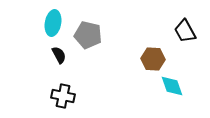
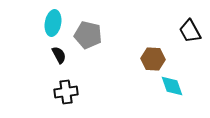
black trapezoid: moved 5 px right
black cross: moved 3 px right, 4 px up; rotated 20 degrees counterclockwise
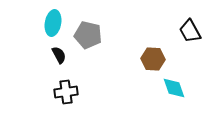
cyan diamond: moved 2 px right, 2 px down
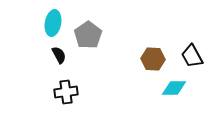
black trapezoid: moved 2 px right, 25 px down
gray pentagon: rotated 24 degrees clockwise
cyan diamond: rotated 70 degrees counterclockwise
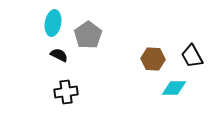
black semicircle: rotated 36 degrees counterclockwise
